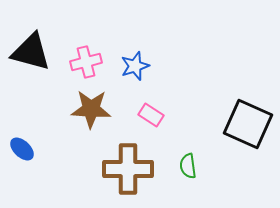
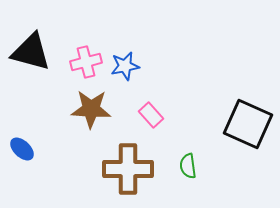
blue star: moved 10 px left; rotated 8 degrees clockwise
pink rectangle: rotated 15 degrees clockwise
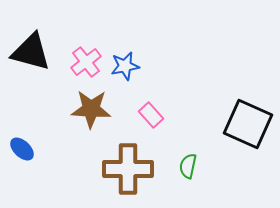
pink cross: rotated 24 degrees counterclockwise
green semicircle: rotated 20 degrees clockwise
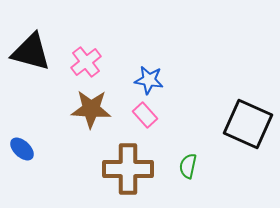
blue star: moved 24 px right, 14 px down; rotated 20 degrees clockwise
pink rectangle: moved 6 px left
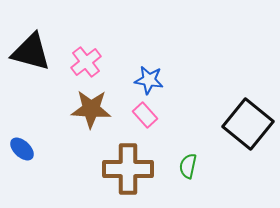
black square: rotated 15 degrees clockwise
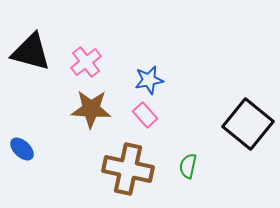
blue star: rotated 20 degrees counterclockwise
brown cross: rotated 12 degrees clockwise
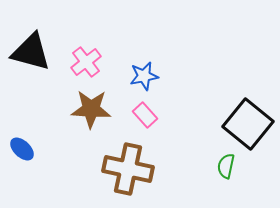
blue star: moved 5 px left, 4 px up
green semicircle: moved 38 px right
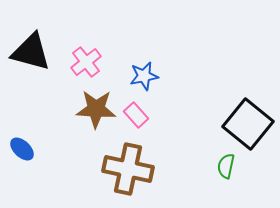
brown star: moved 5 px right
pink rectangle: moved 9 px left
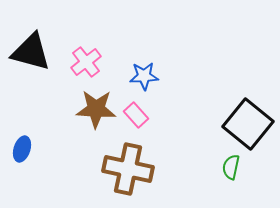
blue star: rotated 8 degrees clockwise
blue ellipse: rotated 65 degrees clockwise
green semicircle: moved 5 px right, 1 px down
